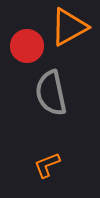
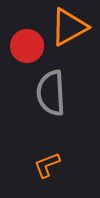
gray semicircle: rotated 9 degrees clockwise
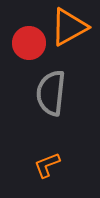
red circle: moved 2 px right, 3 px up
gray semicircle: rotated 9 degrees clockwise
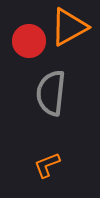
red circle: moved 2 px up
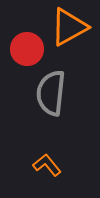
red circle: moved 2 px left, 8 px down
orange L-shape: rotated 72 degrees clockwise
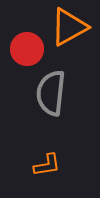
orange L-shape: rotated 120 degrees clockwise
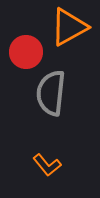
red circle: moved 1 px left, 3 px down
orange L-shape: rotated 60 degrees clockwise
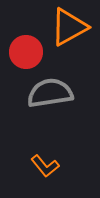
gray semicircle: moved 1 px left; rotated 75 degrees clockwise
orange L-shape: moved 2 px left, 1 px down
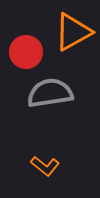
orange triangle: moved 4 px right, 5 px down
orange L-shape: rotated 12 degrees counterclockwise
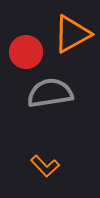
orange triangle: moved 1 px left, 2 px down
orange L-shape: rotated 8 degrees clockwise
